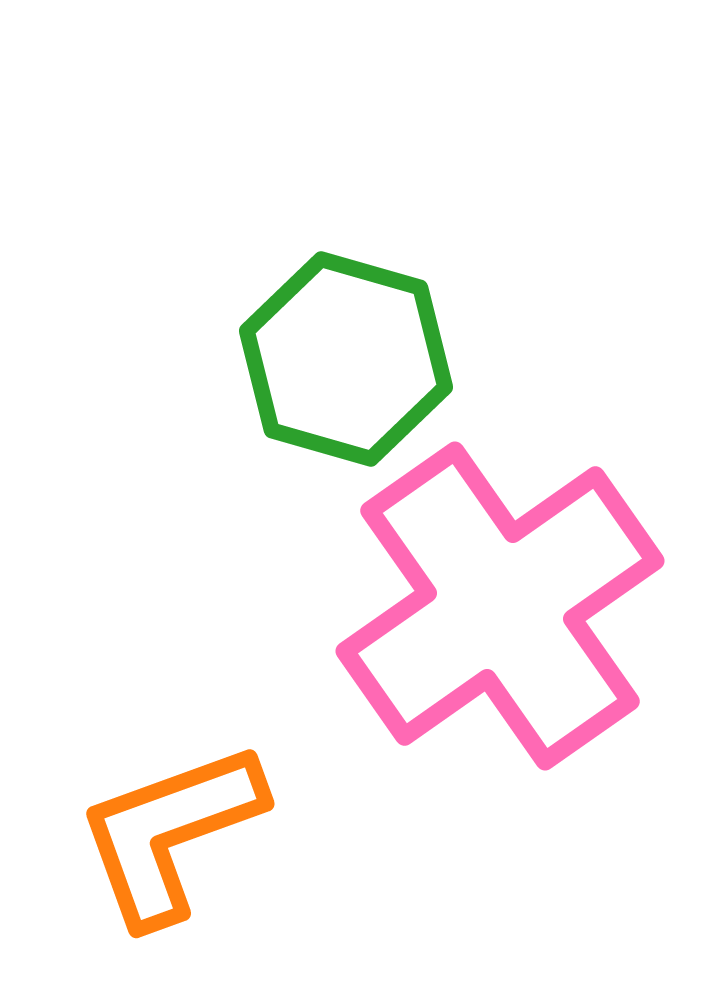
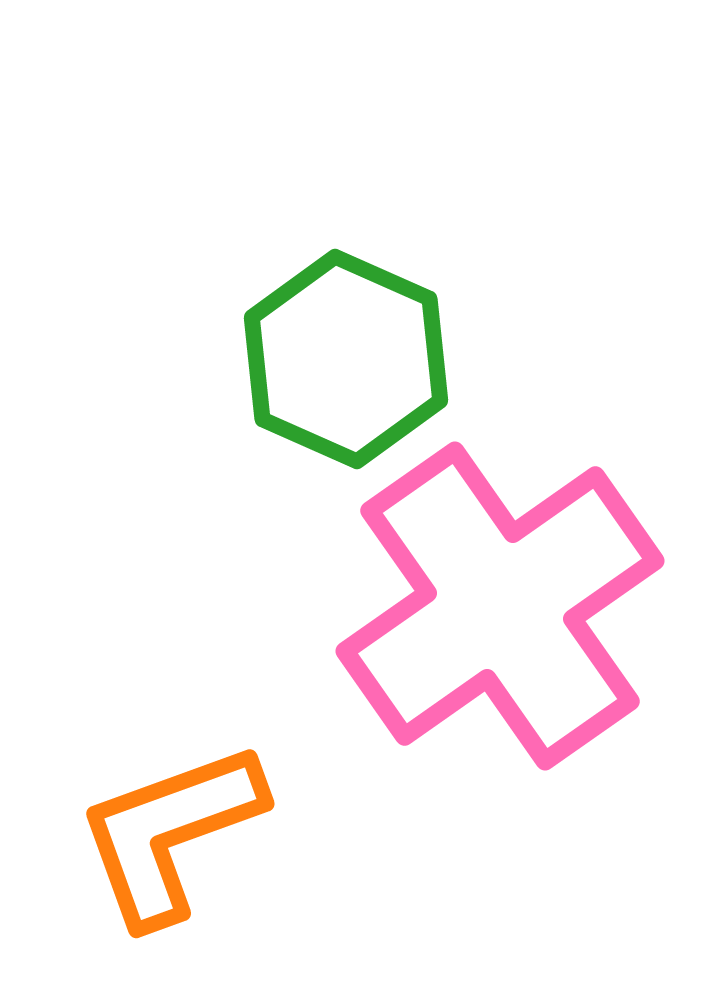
green hexagon: rotated 8 degrees clockwise
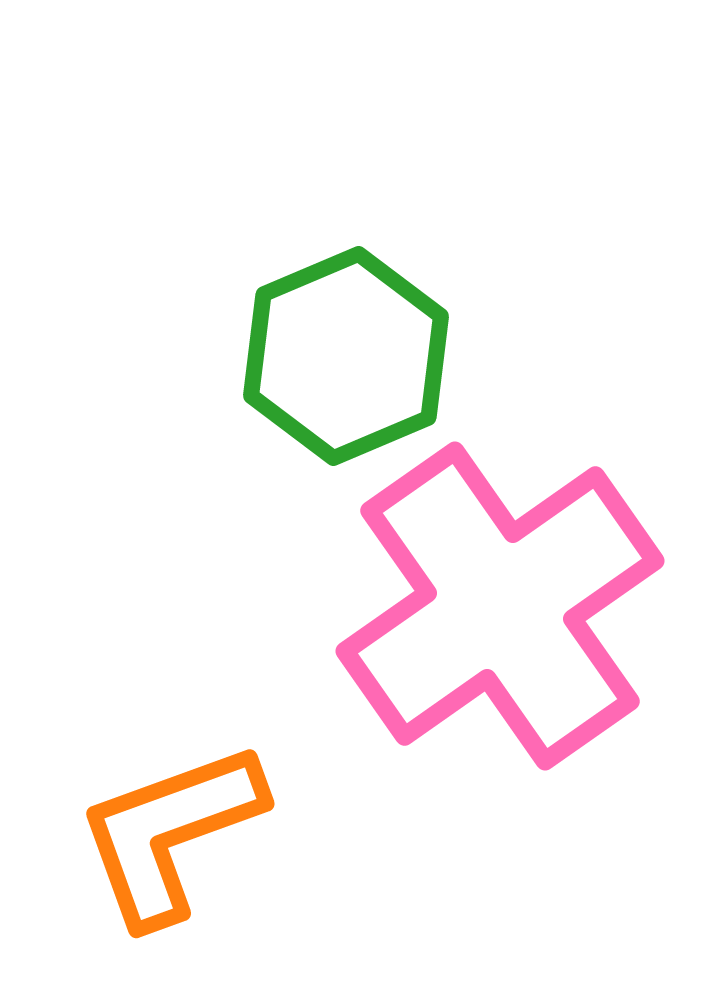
green hexagon: moved 3 px up; rotated 13 degrees clockwise
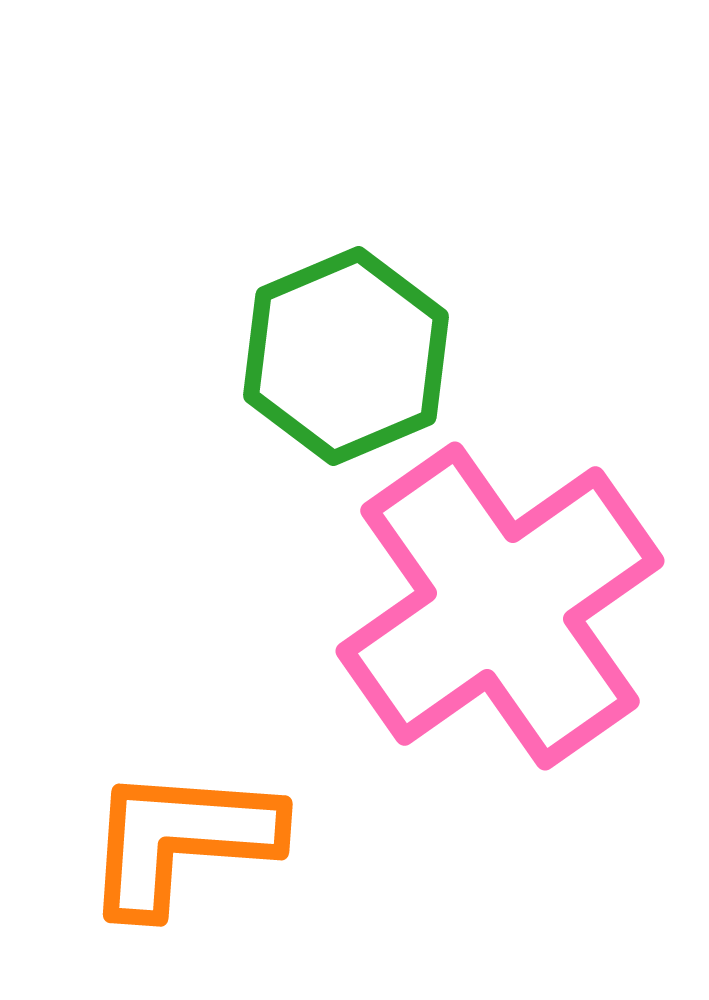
orange L-shape: moved 11 px right, 7 px down; rotated 24 degrees clockwise
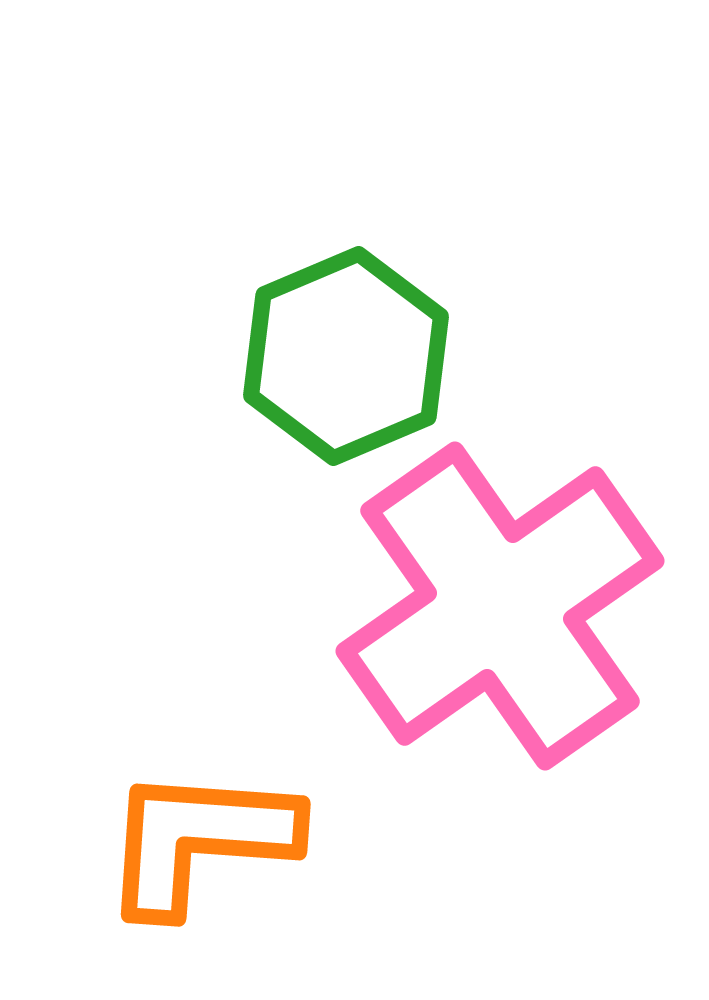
orange L-shape: moved 18 px right
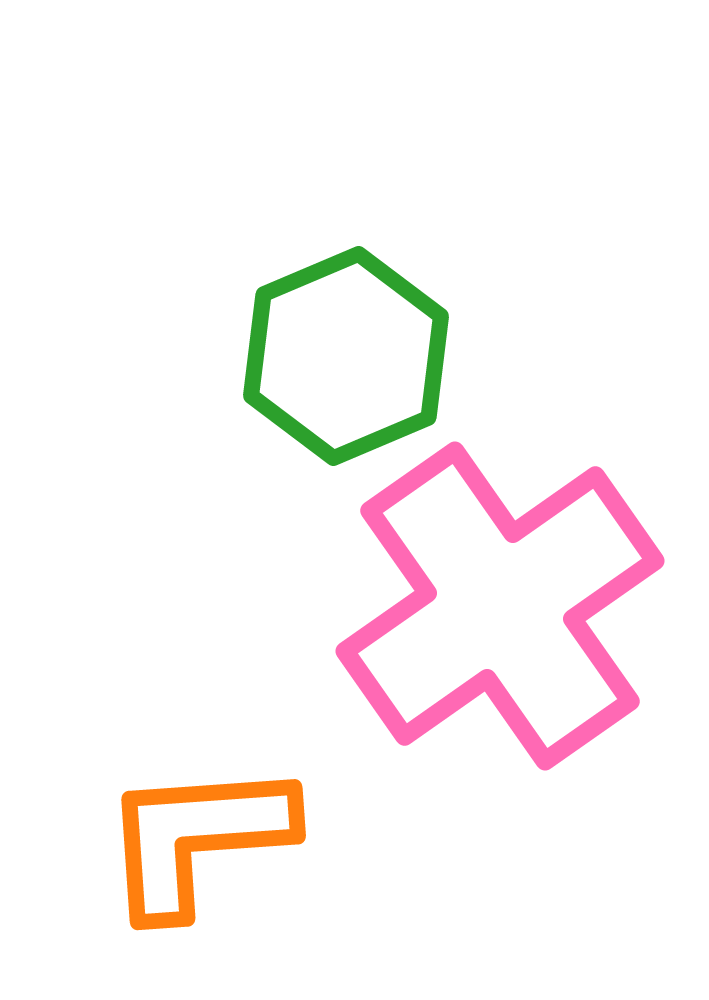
orange L-shape: moved 2 px left, 2 px up; rotated 8 degrees counterclockwise
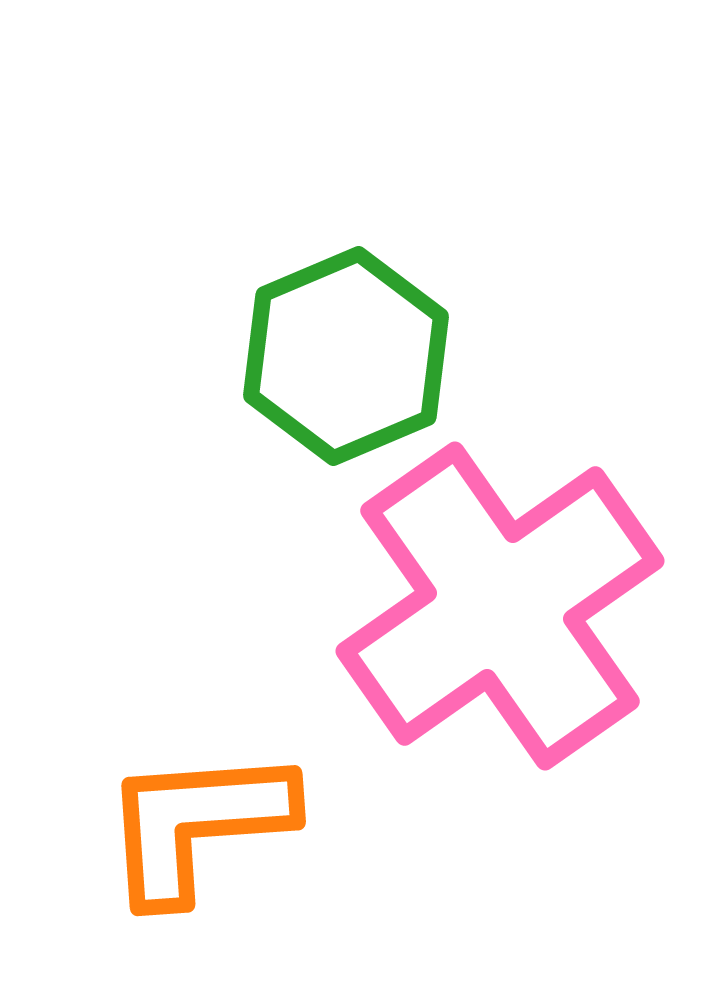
orange L-shape: moved 14 px up
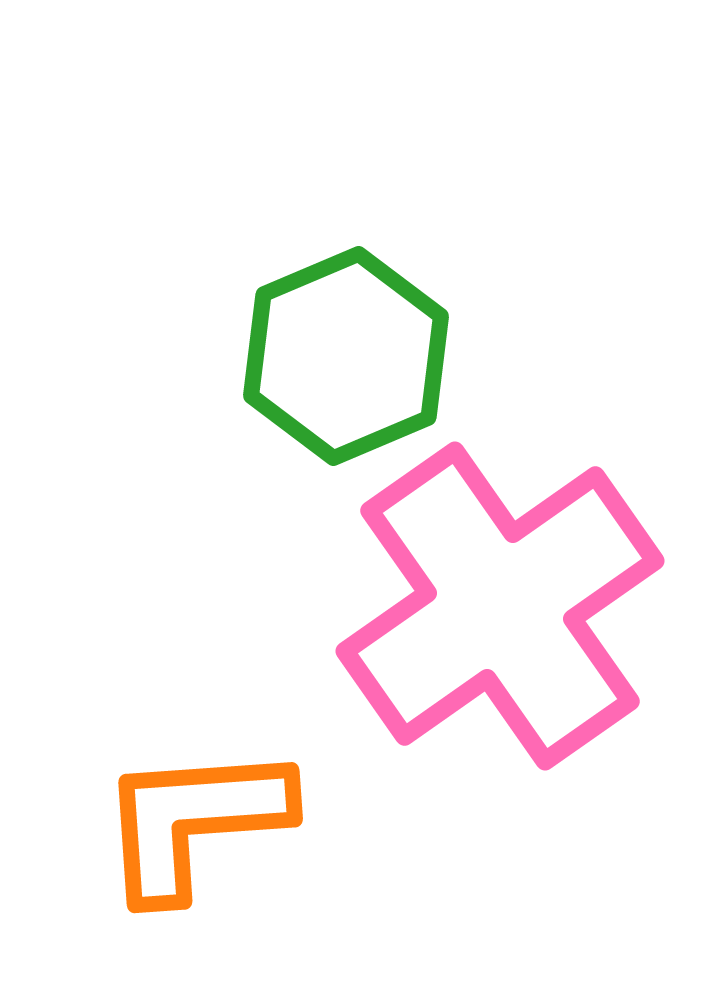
orange L-shape: moved 3 px left, 3 px up
